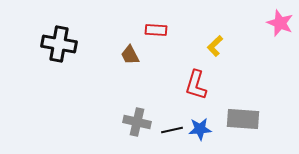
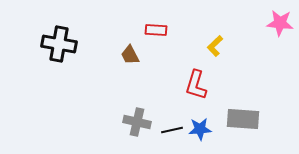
pink star: rotated 16 degrees counterclockwise
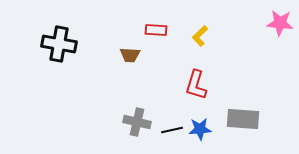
yellow L-shape: moved 15 px left, 10 px up
brown trapezoid: rotated 60 degrees counterclockwise
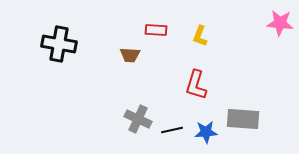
yellow L-shape: rotated 25 degrees counterclockwise
gray cross: moved 1 px right, 3 px up; rotated 12 degrees clockwise
blue star: moved 6 px right, 3 px down
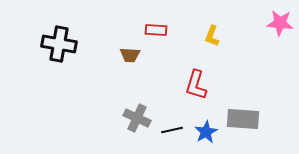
yellow L-shape: moved 12 px right
gray cross: moved 1 px left, 1 px up
blue star: rotated 25 degrees counterclockwise
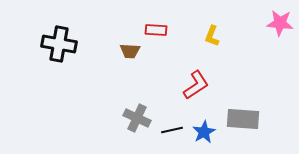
brown trapezoid: moved 4 px up
red L-shape: rotated 140 degrees counterclockwise
blue star: moved 2 px left
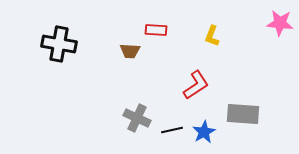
gray rectangle: moved 5 px up
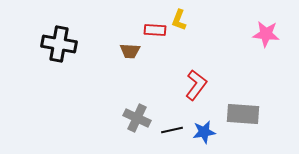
pink star: moved 14 px left, 11 px down
red rectangle: moved 1 px left
yellow L-shape: moved 33 px left, 16 px up
red L-shape: rotated 20 degrees counterclockwise
blue star: rotated 20 degrees clockwise
